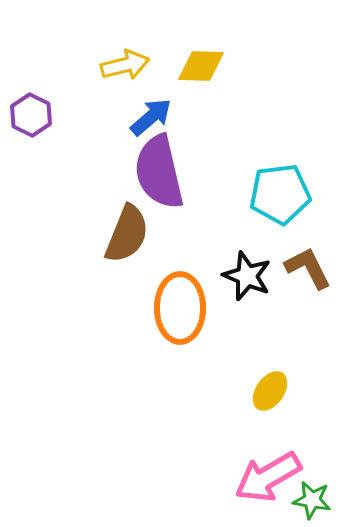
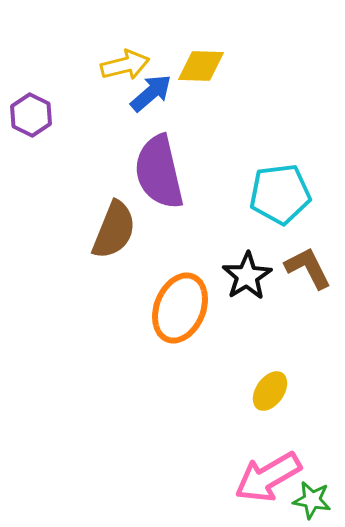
blue arrow: moved 24 px up
brown semicircle: moved 13 px left, 4 px up
black star: rotated 18 degrees clockwise
orange ellipse: rotated 22 degrees clockwise
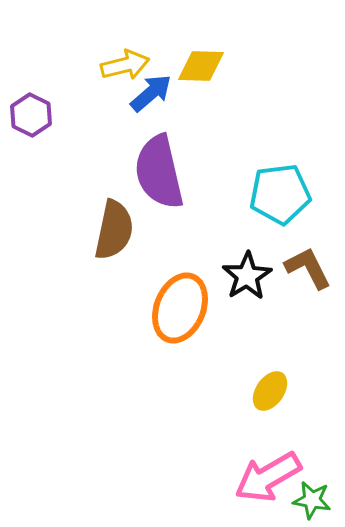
brown semicircle: rotated 10 degrees counterclockwise
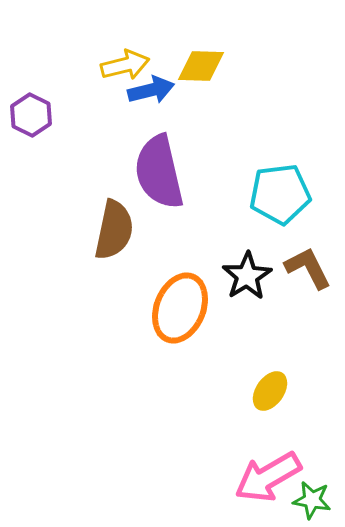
blue arrow: moved 3 px up; rotated 27 degrees clockwise
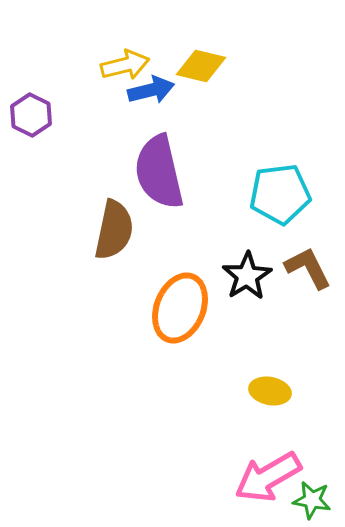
yellow diamond: rotated 12 degrees clockwise
yellow ellipse: rotated 66 degrees clockwise
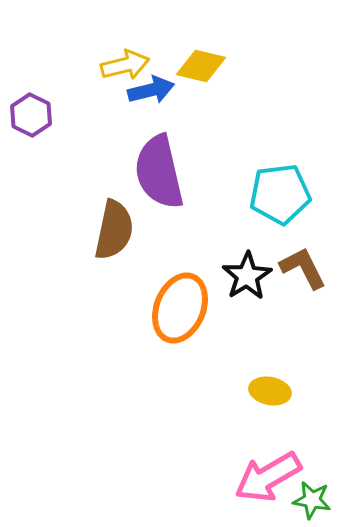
brown L-shape: moved 5 px left
